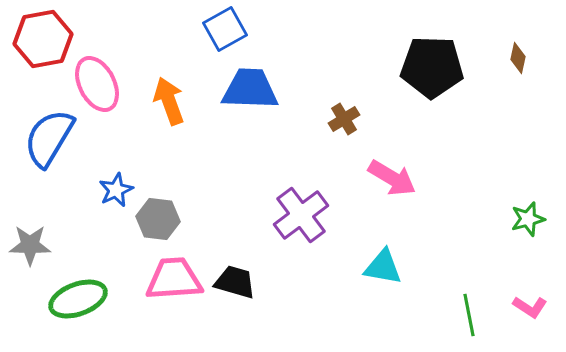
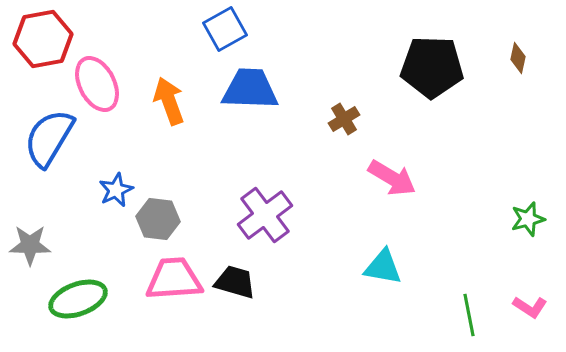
purple cross: moved 36 px left
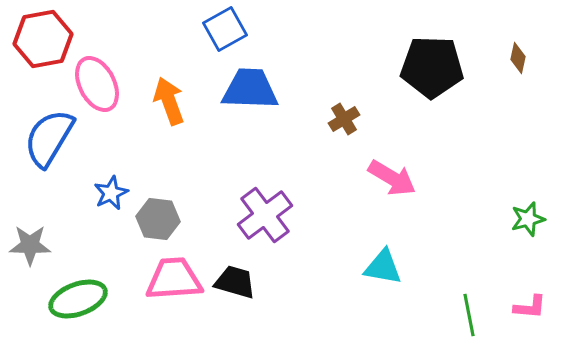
blue star: moved 5 px left, 3 px down
pink L-shape: rotated 28 degrees counterclockwise
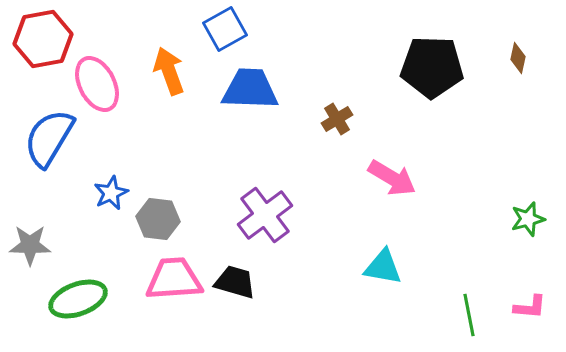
orange arrow: moved 30 px up
brown cross: moved 7 px left
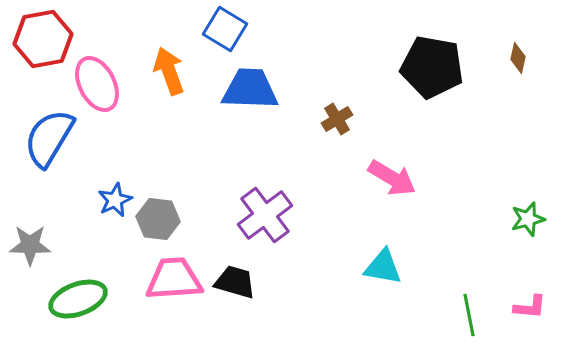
blue square: rotated 30 degrees counterclockwise
black pentagon: rotated 8 degrees clockwise
blue star: moved 4 px right, 7 px down
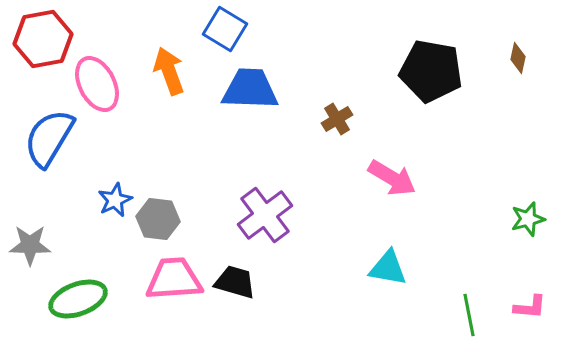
black pentagon: moved 1 px left, 4 px down
cyan triangle: moved 5 px right, 1 px down
